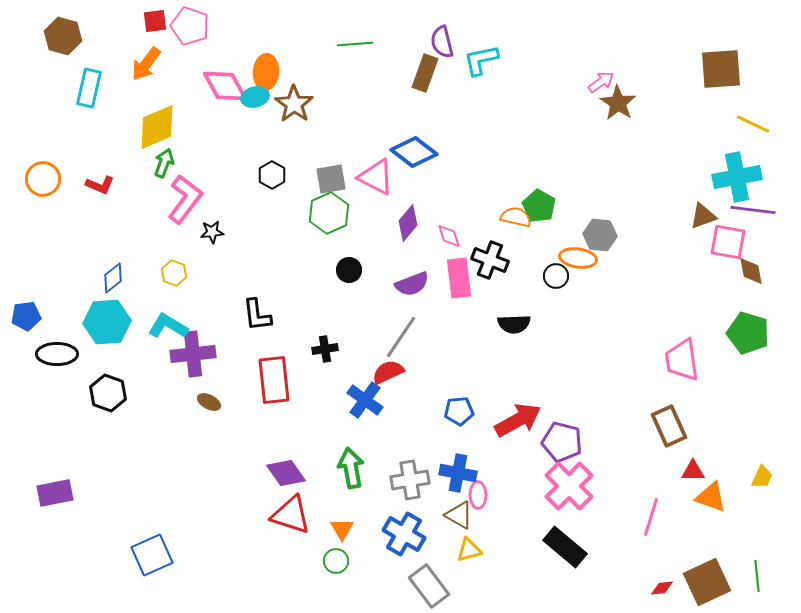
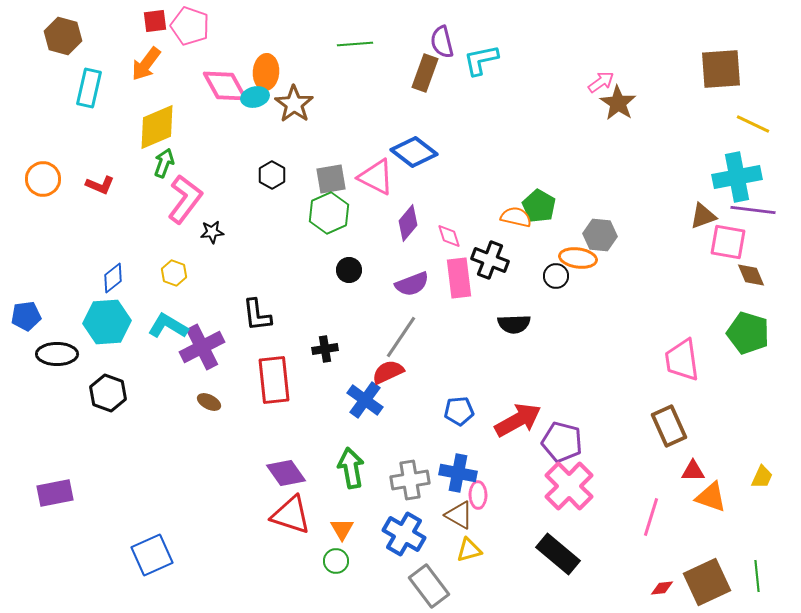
brown diamond at (751, 271): moved 4 px down; rotated 12 degrees counterclockwise
purple cross at (193, 354): moved 9 px right, 7 px up; rotated 21 degrees counterclockwise
black rectangle at (565, 547): moved 7 px left, 7 px down
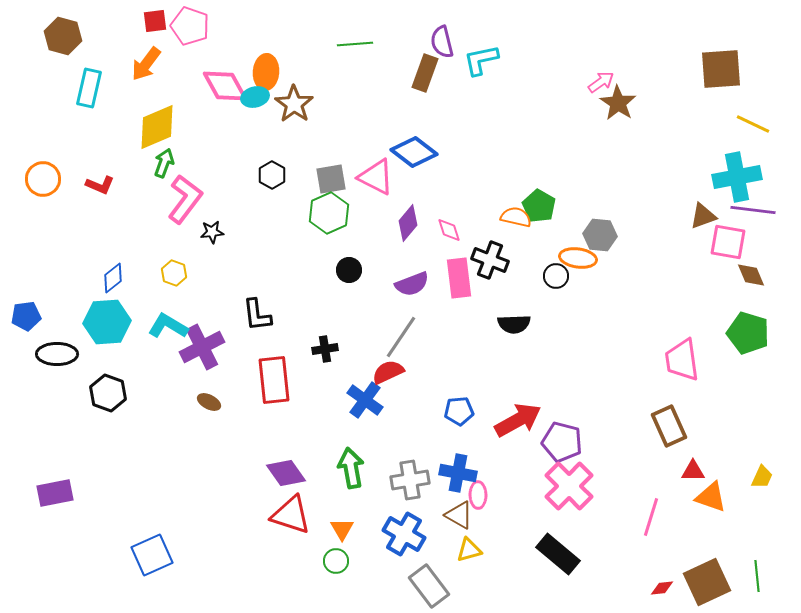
pink diamond at (449, 236): moved 6 px up
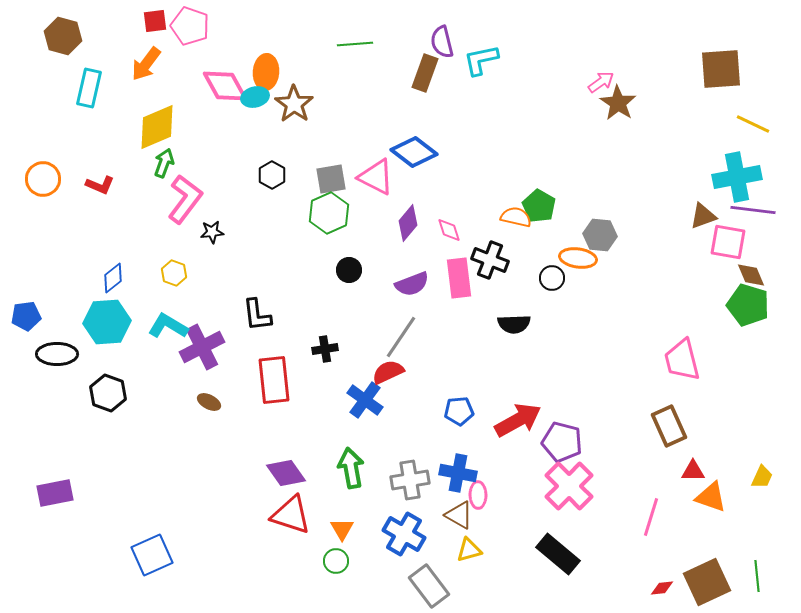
black circle at (556, 276): moved 4 px left, 2 px down
green pentagon at (748, 333): moved 28 px up
pink trapezoid at (682, 360): rotated 6 degrees counterclockwise
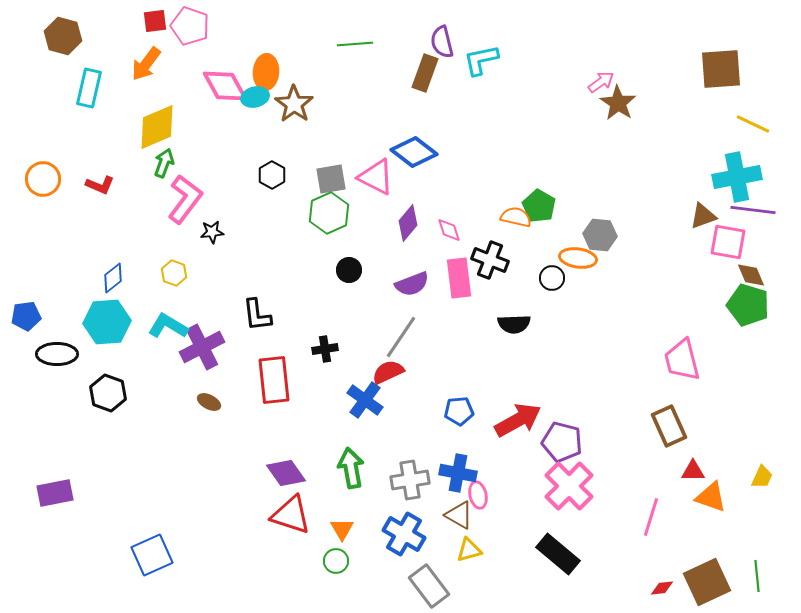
pink ellipse at (478, 495): rotated 12 degrees counterclockwise
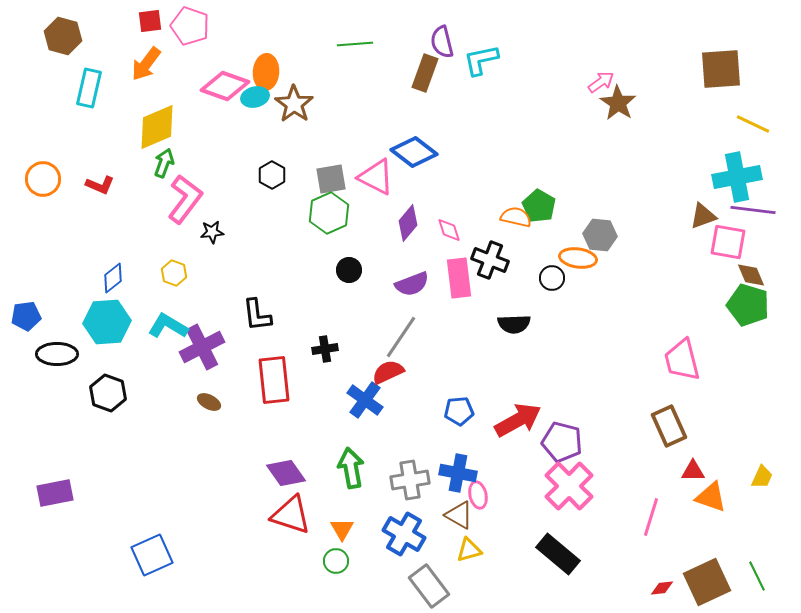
red square at (155, 21): moved 5 px left
pink diamond at (225, 86): rotated 42 degrees counterclockwise
green line at (757, 576): rotated 20 degrees counterclockwise
